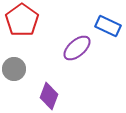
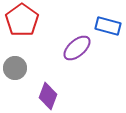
blue rectangle: rotated 10 degrees counterclockwise
gray circle: moved 1 px right, 1 px up
purple diamond: moved 1 px left
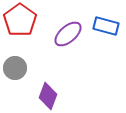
red pentagon: moved 2 px left
blue rectangle: moved 2 px left
purple ellipse: moved 9 px left, 14 px up
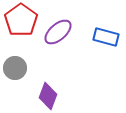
red pentagon: moved 1 px right
blue rectangle: moved 11 px down
purple ellipse: moved 10 px left, 2 px up
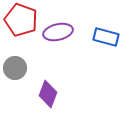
red pentagon: rotated 16 degrees counterclockwise
purple ellipse: rotated 28 degrees clockwise
purple diamond: moved 2 px up
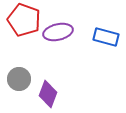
red pentagon: moved 3 px right
gray circle: moved 4 px right, 11 px down
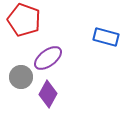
purple ellipse: moved 10 px left, 26 px down; rotated 24 degrees counterclockwise
gray circle: moved 2 px right, 2 px up
purple diamond: rotated 8 degrees clockwise
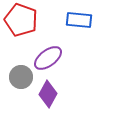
red pentagon: moved 3 px left
blue rectangle: moved 27 px left, 17 px up; rotated 10 degrees counterclockwise
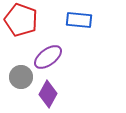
purple ellipse: moved 1 px up
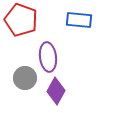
purple ellipse: rotated 60 degrees counterclockwise
gray circle: moved 4 px right, 1 px down
purple diamond: moved 8 px right, 3 px up
